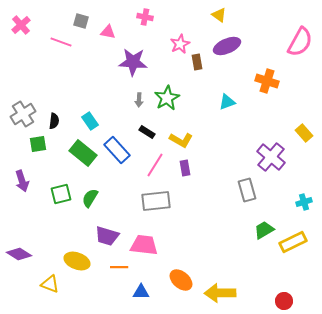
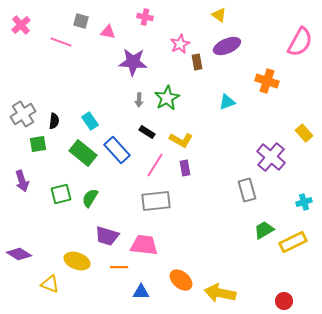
yellow arrow at (220, 293): rotated 12 degrees clockwise
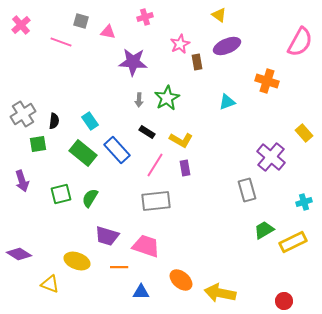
pink cross at (145, 17): rotated 28 degrees counterclockwise
pink trapezoid at (144, 245): moved 2 px right, 1 px down; rotated 12 degrees clockwise
